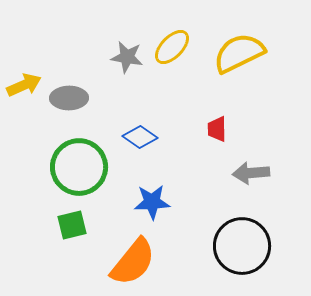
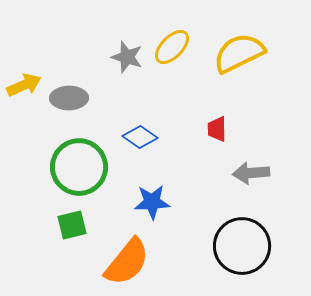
gray star: rotated 8 degrees clockwise
orange semicircle: moved 6 px left
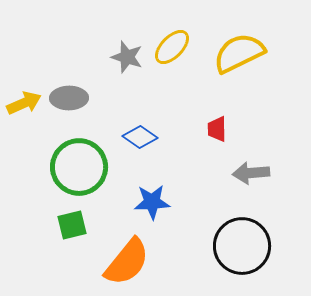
yellow arrow: moved 18 px down
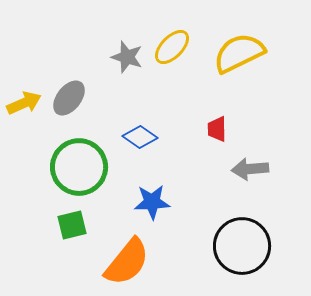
gray ellipse: rotated 51 degrees counterclockwise
gray arrow: moved 1 px left, 4 px up
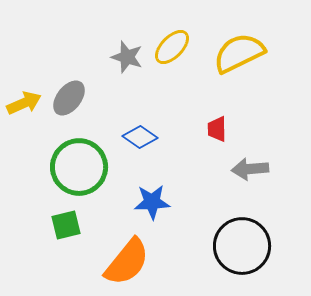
green square: moved 6 px left
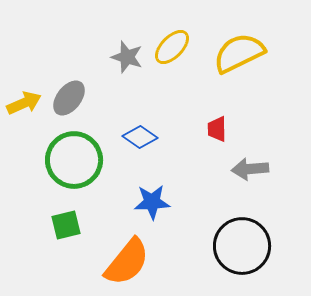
green circle: moved 5 px left, 7 px up
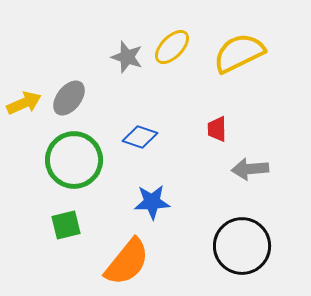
blue diamond: rotated 16 degrees counterclockwise
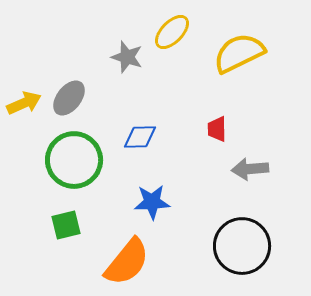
yellow ellipse: moved 15 px up
blue diamond: rotated 20 degrees counterclockwise
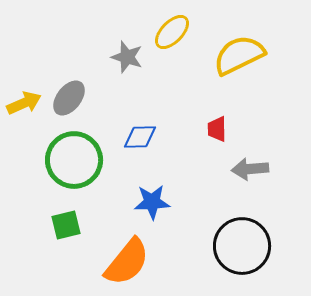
yellow semicircle: moved 2 px down
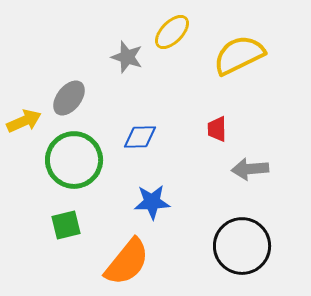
yellow arrow: moved 18 px down
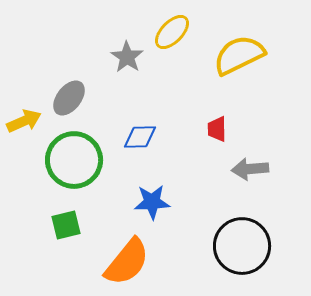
gray star: rotated 16 degrees clockwise
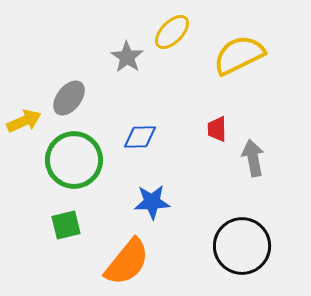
gray arrow: moved 3 px right, 11 px up; rotated 84 degrees clockwise
